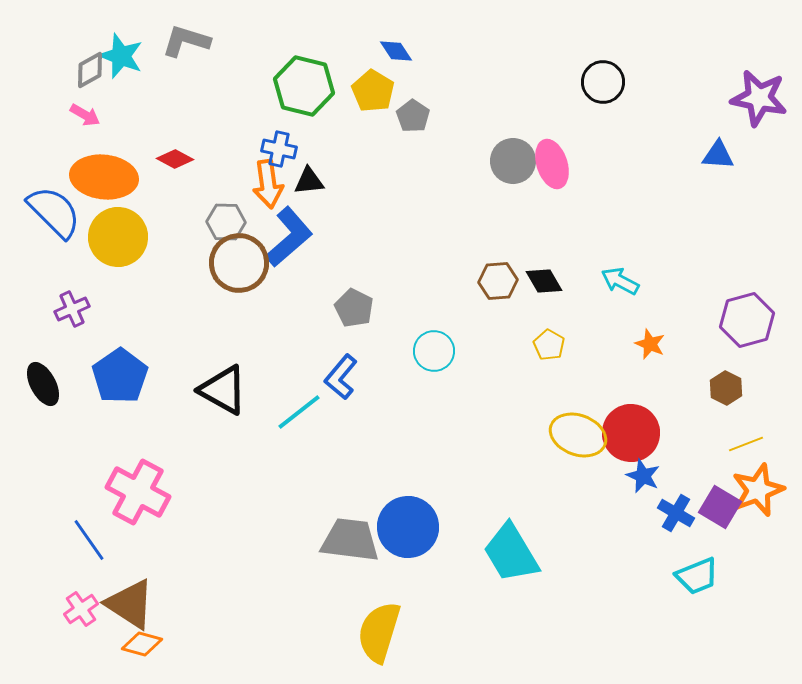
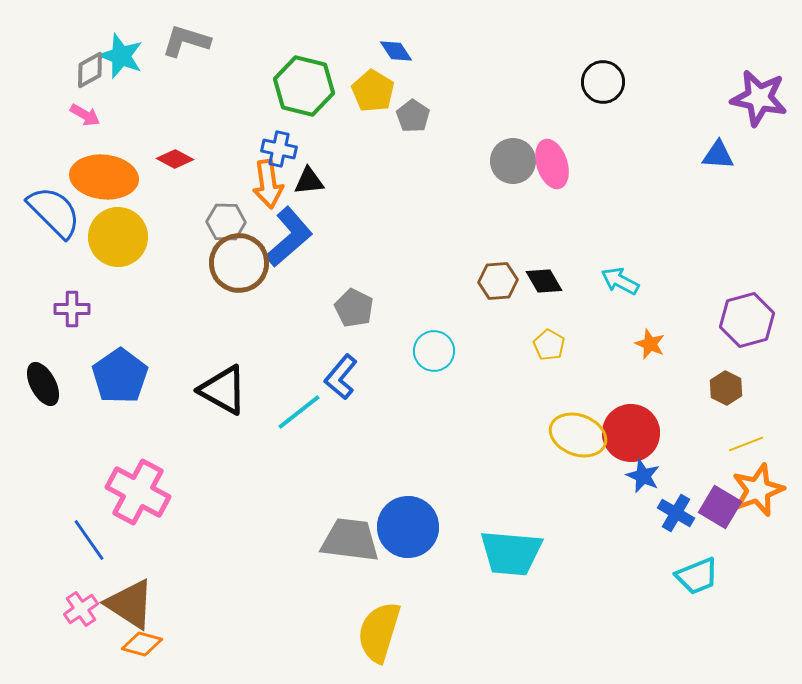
purple cross at (72, 309): rotated 24 degrees clockwise
cyan trapezoid at (511, 553): rotated 54 degrees counterclockwise
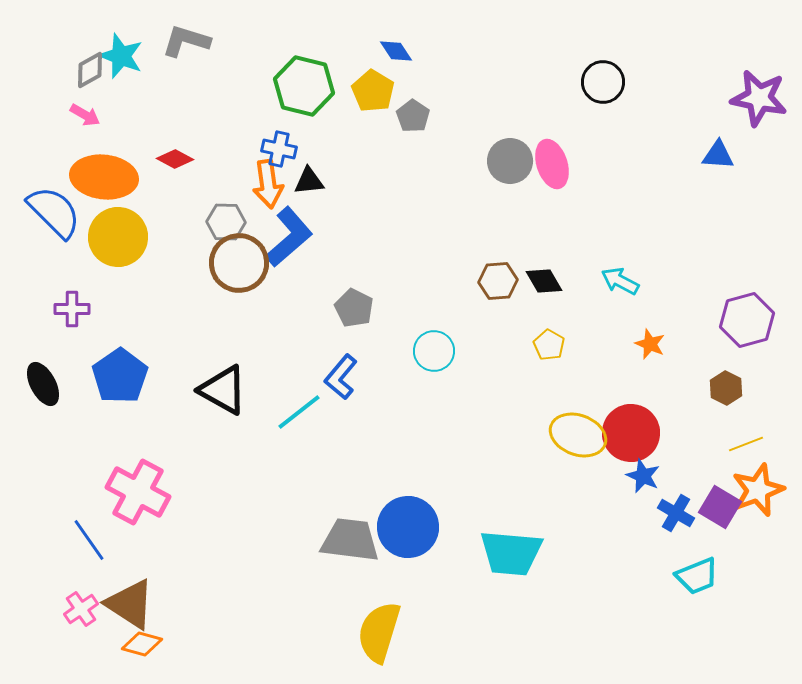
gray circle at (513, 161): moved 3 px left
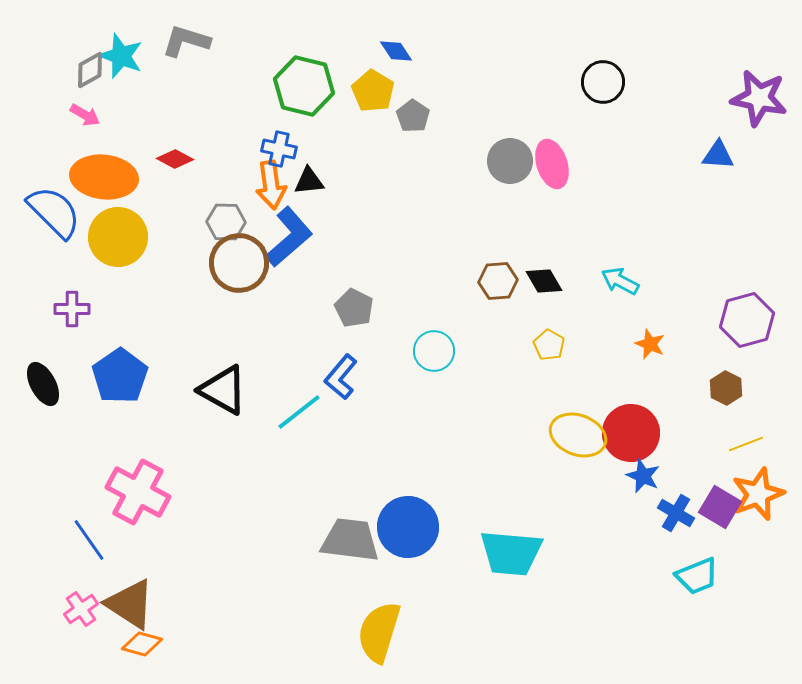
orange arrow at (268, 184): moved 3 px right, 1 px down
orange star at (758, 490): moved 4 px down
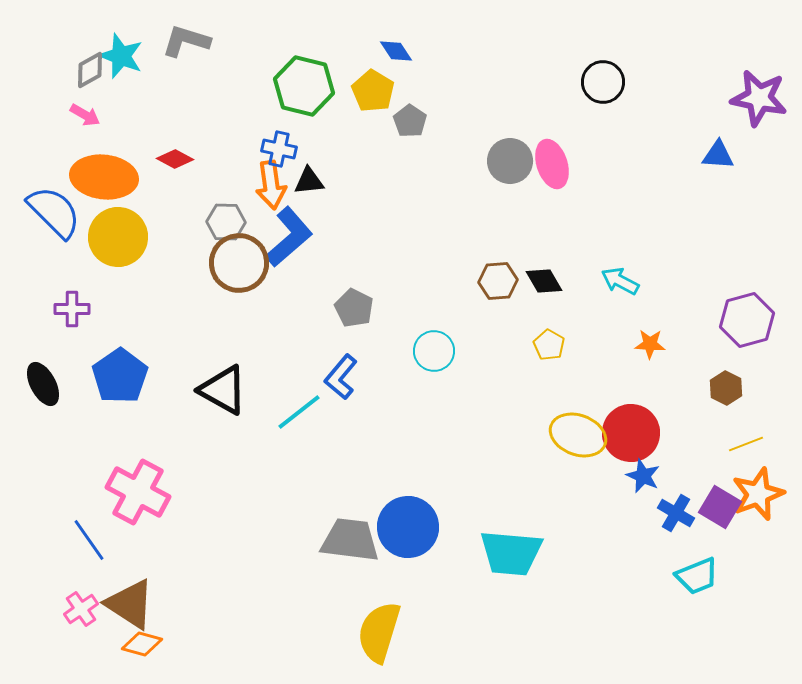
gray pentagon at (413, 116): moved 3 px left, 5 px down
orange star at (650, 344): rotated 20 degrees counterclockwise
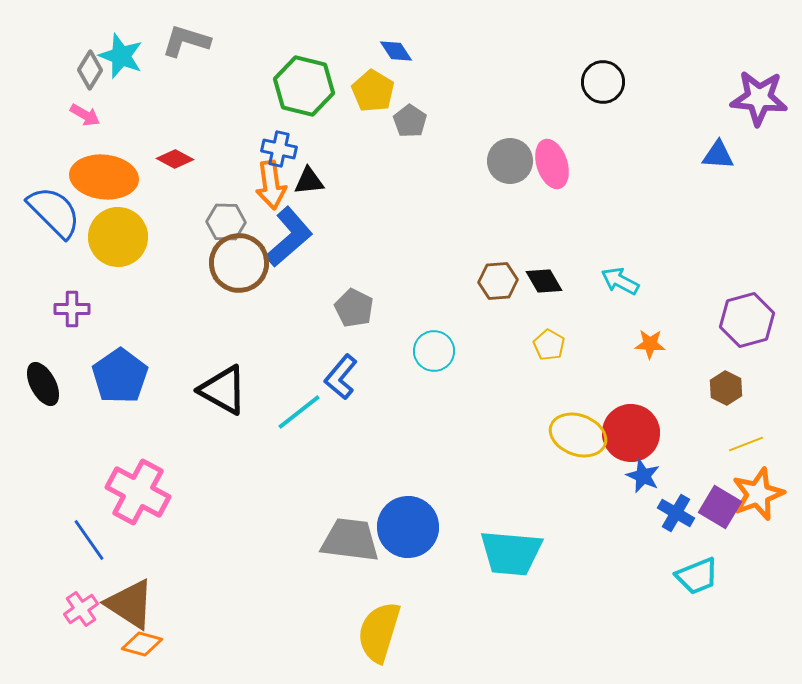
gray diamond at (90, 70): rotated 30 degrees counterclockwise
purple star at (759, 98): rotated 6 degrees counterclockwise
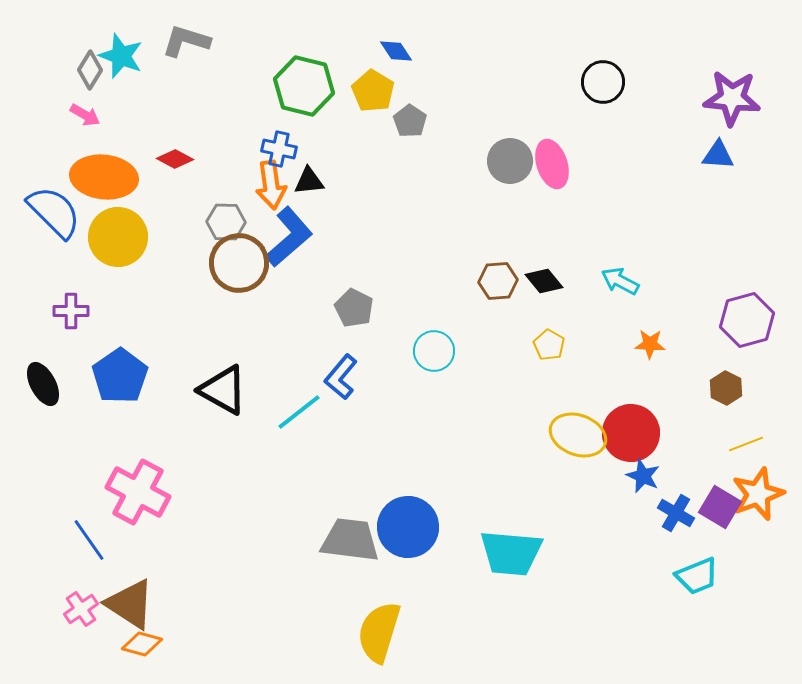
purple star at (759, 98): moved 27 px left
black diamond at (544, 281): rotated 9 degrees counterclockwise
purple cross at (72, 309): moved 1 px left, 2 px down
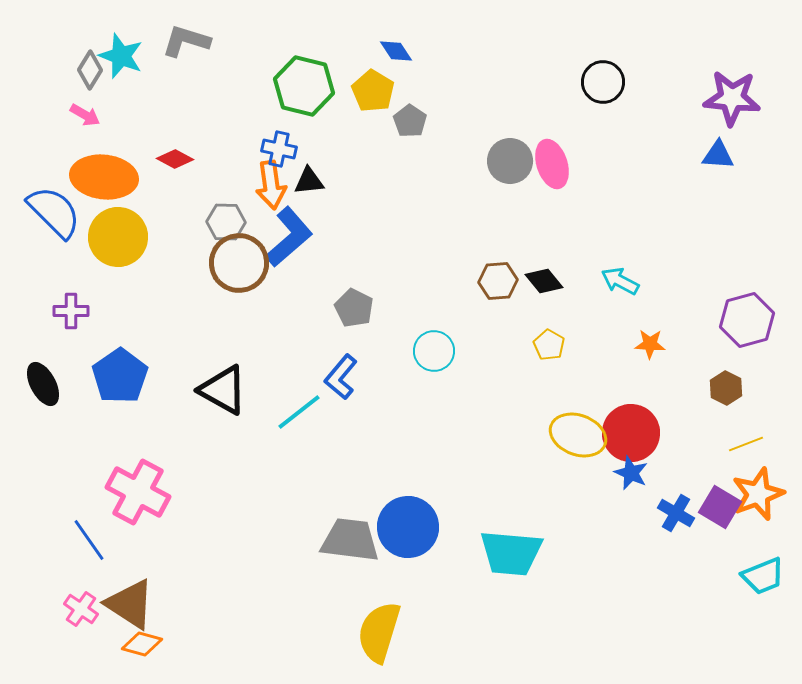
blue star at (643, 476): moved 12 px left, 3 px up
cyan trapezoid at (697, 576): moved 66 px right
pink cross at (81, 609): rotated 20 degrees counterclockwise
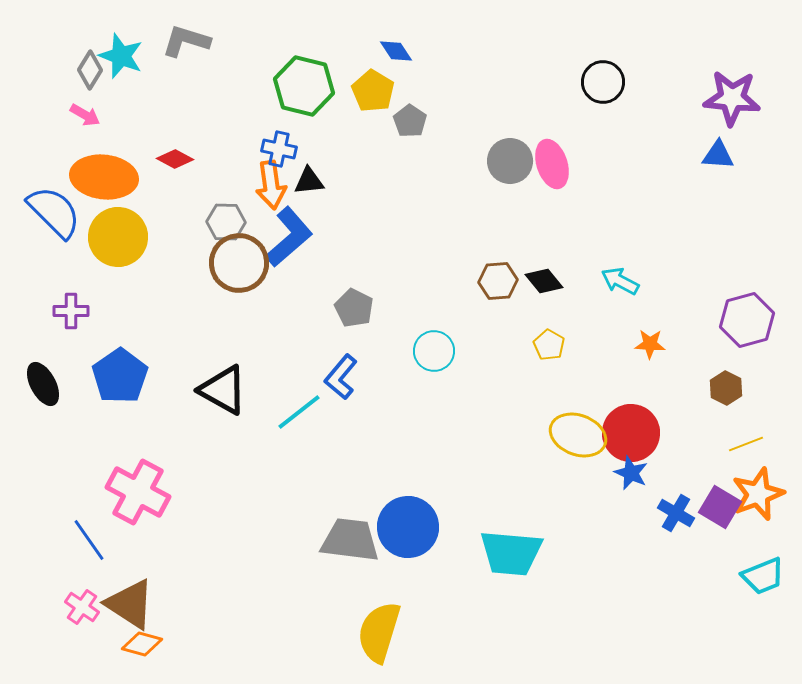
pink cross at (81, 609): moved 1 px right, 2 px up
